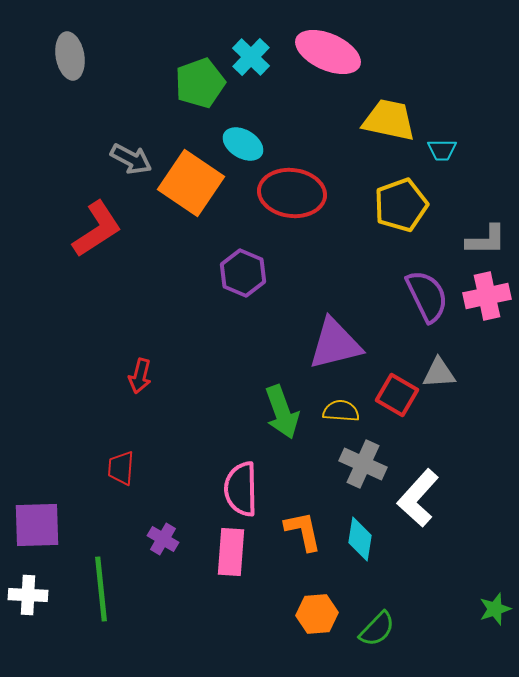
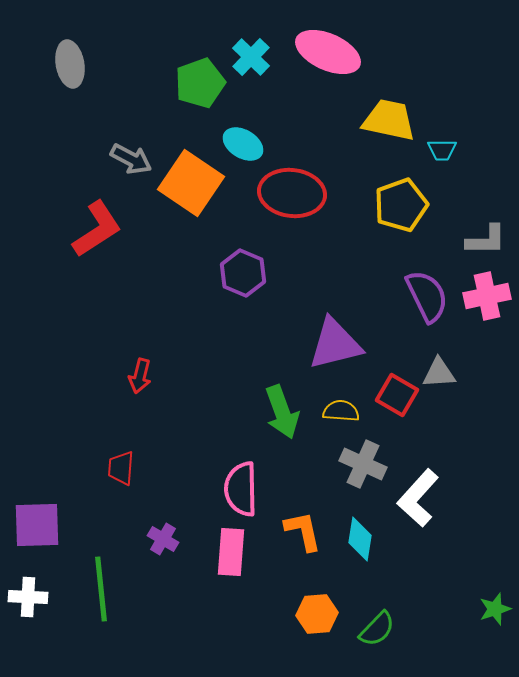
gray ellipse: moved 8 px down
white cross: moved 2 px down
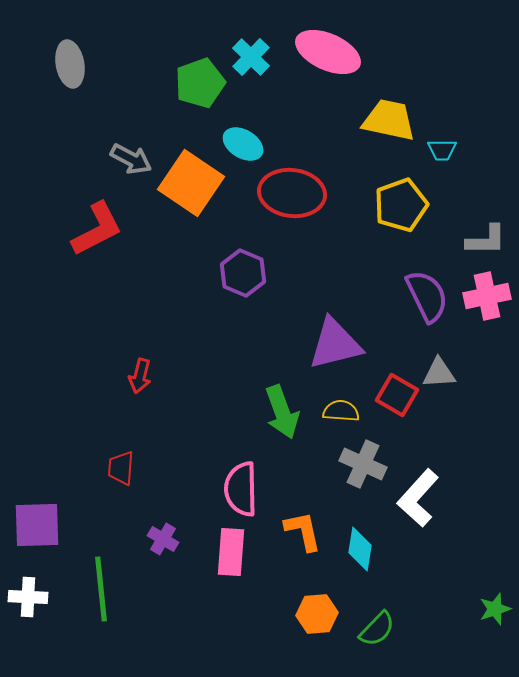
red L-shape: rotated 6 degrees clockwise
cyan diamond: moved 10 px down
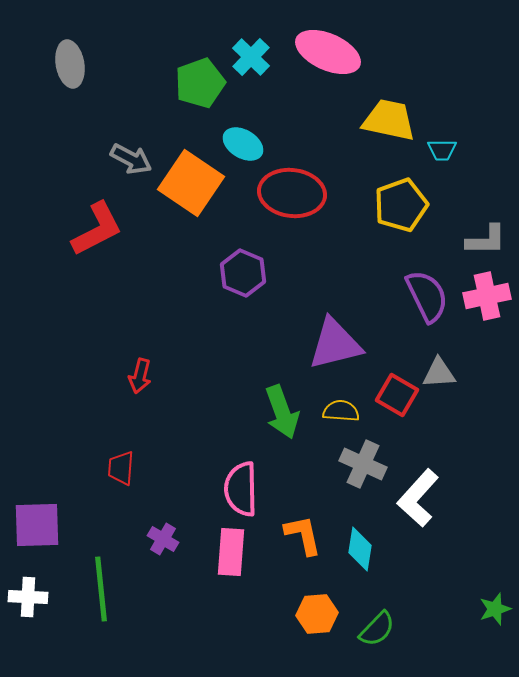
orange L-shape: moved 4 px down
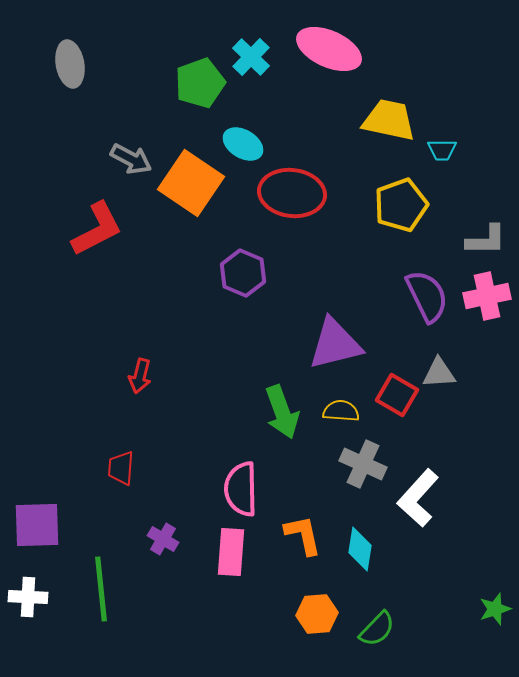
pink ellipse: moved 1 px right, 3 px up
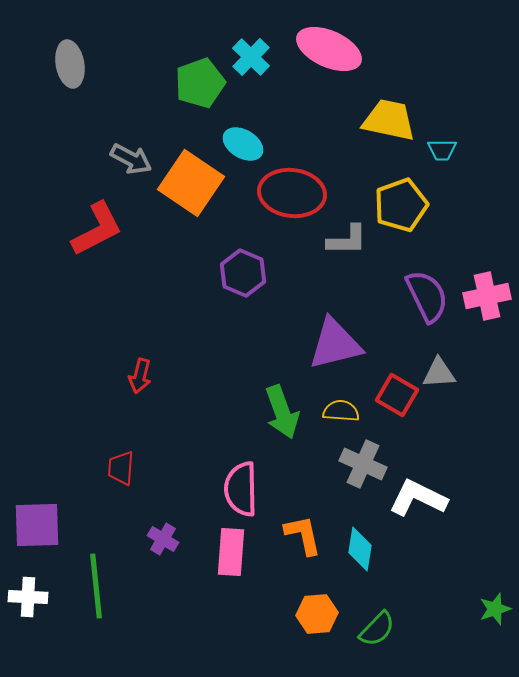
gray L-shape: moved 139 px left
white L-shape: rotated 74 degrees clockwise
green line: moved 5 px left, 3 px up
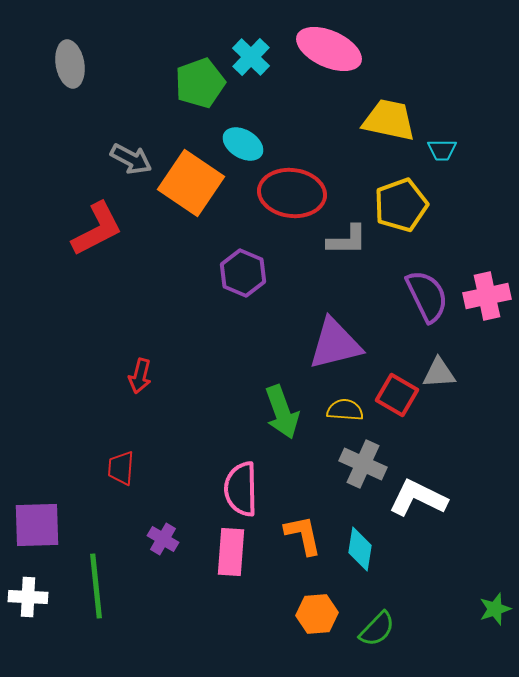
yellow semicircle: moved 4 px right, 1 px up
